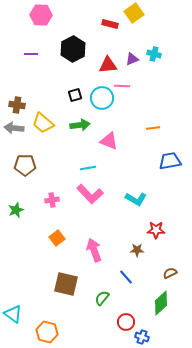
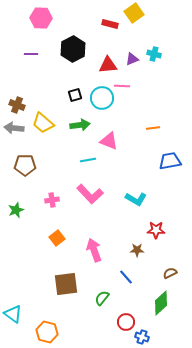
pink hexagon: moved 3 px down
brown cross: rotated 14 degrees clockwise
cyan line: moved 8 px up
brown square: rotated 20 degrees counterclockwise
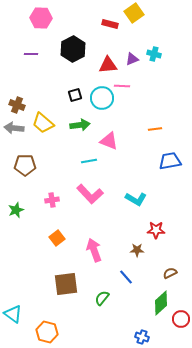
orange line: moved 2 px right, 1 px down
cyan line: moved 1 px right, 1 px down
red circle: moved 55 px right, 3 px up
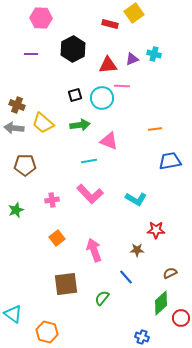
red circle: moved 1 px up
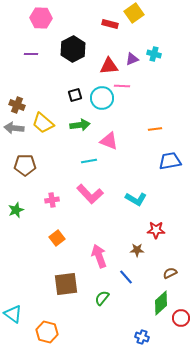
red triangle: moved 1 px right, 1 px down
pink arrow: moved 5 px right, 6 px down
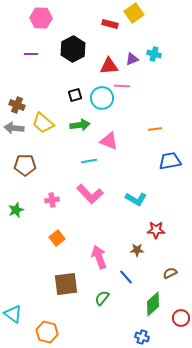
pink arrow: moved 1 px down
green diamond: moved 8 px left, 1 px down
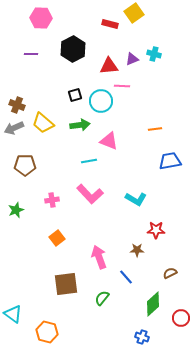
cyan circle: moved 1 px left, 3 px down
gray arrow: rotated 30 degrees counterclockwise
